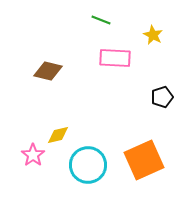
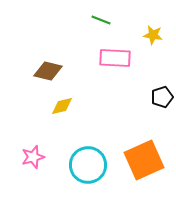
yellow star: rotated 18 degrees counterclockwise
yellow diamond: moved 4 px right, 29 px up
pink star: moved 2 px down; rotated 20 degrees clockwise
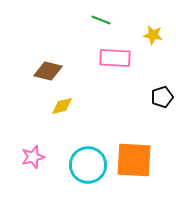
orange square: moved 10 px left; rotated 27 degrees clockwise
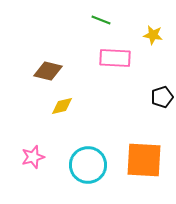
orange square: moved 10 px right
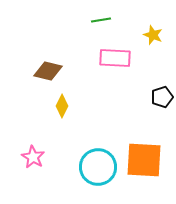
green line: rotated 30 degrees counterclockwise
yellow star: rotated 12 degrees clockwise
yellow diamond: rotated 50 degrees counterclockwise
pink star: rotated 25 degrees counterclockwise
cyan circle: moved 10 px right, 2 px down
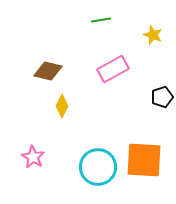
pink rectangle: moved 2 px left, 11 px down; rotated 32 degrees counterclockwise
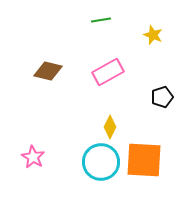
pink rectangle: moved 5 px left, 3 px down
yellow diamond: moved 48 px right, 21 px down
cyan circle: moved 3 px right, 5 px up
